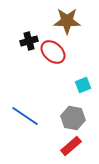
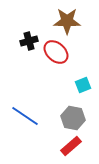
red ellipse: moved 3 px right
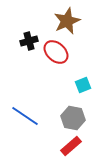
brown star: rotated 24 degrees counterclockwise
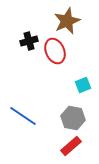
red ellipse: moved 1 px left, 1 px up; rotated 25 degrees clockwise
blue line: moved 2 px left
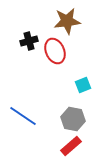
brown star: rotated 16 degrees clockwise
gray hexagon: moved 1 px down
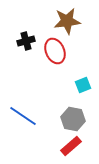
black cross: moved 3 px left
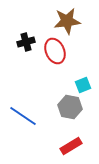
black cross: moved 1 px down
gray hexagon: moved 3 px left, 12 px up
red rectangle: rotated 10 degrees clockwise
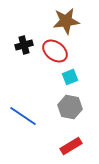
brown star: moved 1 px left
black cross: moved 2 px left, 3 px down
red ellipse: rotated 30 degrees counterclockwise
cyan square: moved 13 px left, 8 px up
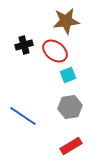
cyan square: moved 2 px left, 2 px up
gray hexagon: rotated 20 degrees counterclockwise
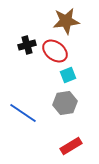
black cross: moved 3 px right
gray hexagon: moved 5 px left, 4 px up
blue line: moved 3 px up
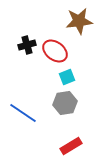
brown star: moved 13 px right
cyan square: moved 1 px left, 2 px down
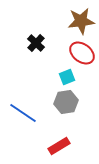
brown star: moved 2 px right
black cross: moved 9 px right, 2 px up; rotated 30 degrees counterclockwise
red ellipse: moved 27 px right, 2 px down
gray hexagon: moved 1 px right, 1 px up
red rectangle: moved 12 px left
